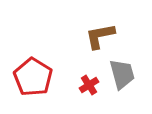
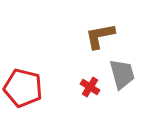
red pentagon: moved 10 px left, 11 px down; rotated 18 degrees counterclockwise
red cross: moved 1 px right, 2 px down; rotated 24 degrees counterclockwise
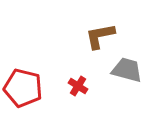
gray trapezoid: moved 5 px right, 4 px up; rotated 60 degrees counterclockwise
red cross: moved 12 px left, 1 px up
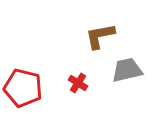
gray trapezoid: rotated 28 degrees counterclockwise
red cross: moved 3 px up
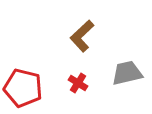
brown L-shape: moved 18 px left; rotated 32 degrees counterclockwise
gray trapezoid: moved 3 px down
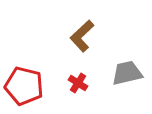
red pentagon: moved 1 px right, 2 px up
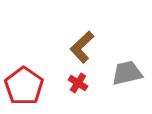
brown L-shape: moved 11 px down
red pentagon: rotated 21 degrees clockwise
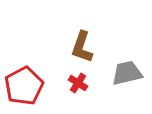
brown L-shape: rotated 28 degrees counterclockwise
red pentagon: rotated 9 degrees clockwise
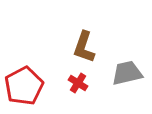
brown L-shape: moved 2 px right
